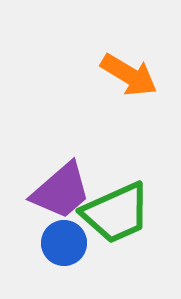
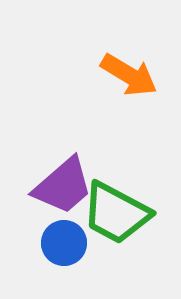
purple trapezoid: moved 2 px right, 5 px up
green trapezoid: rotated 52 degrees clockwise
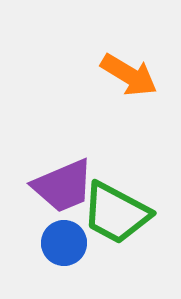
purple trapezoid: rotated 18 degrees clockwise
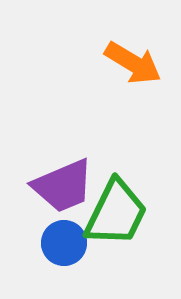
orange arrow: moved 4 px right, 12 px up
green trapezoid: rotated 92 degrees counterclockwise
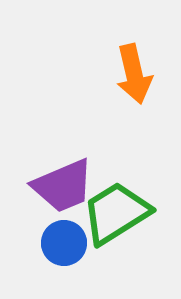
orange arrow: moved 1 px right, 11 px down; rotated 46 degrees clockwise
green trapezoid: rotated 148 degrees counterclockwise
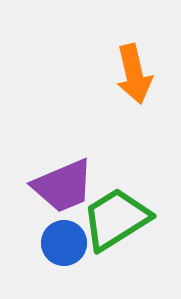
green trapezoid: moved 6 px down
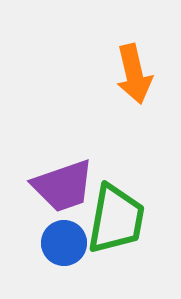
purple trapezoid: rotated 4 degrees clockwise
green trapezoid: rotated 132 degrees clockwise
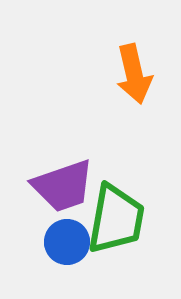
blue circle: moved 3 px right, 1 px up
